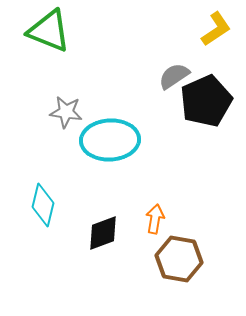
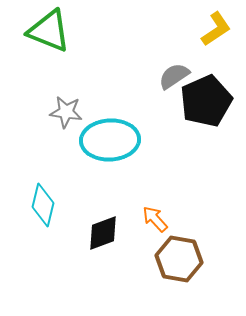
orange arrow: rotated 52 degrees counterclockwise
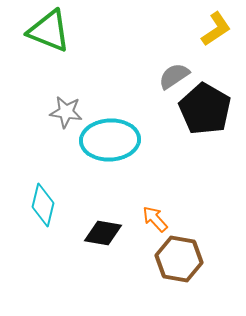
black pentagon: moved 1 px left, 8 px down; rotated 18 degrees counterclockwise
black diamond: rotated 30 degrees clockwise
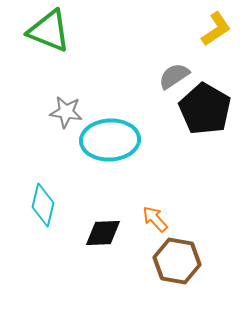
black diamond: rotated 12 degrees counterclockwise
brown hexagon: moved 2 px left, 2 px down
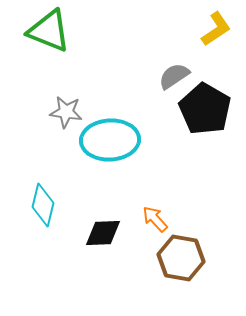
brown hexagon: moved 4 px right, 3 px up
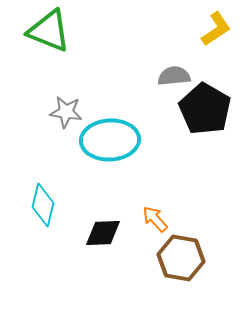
gray semicircle: rotated 28 degrees clockwise
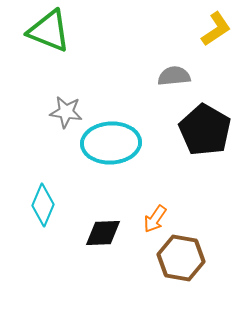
black pentagon: moved 21 px down
cyan ellipse: moved 1 px right, 3 px down
cyan diamond: rotated 9 degrees clockwise
orange arrow: rotated 104 degrees counterclockwise
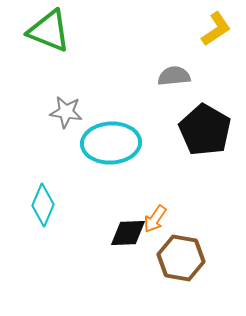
black diamond: moved 25 px right
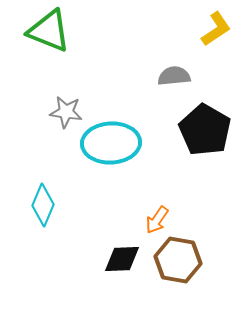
orange arrow: moved 2 px right, 1 px down
black diamond: moved 6 px left, 26 px down
brown hexagon: moved 3 px left, 2 px down
